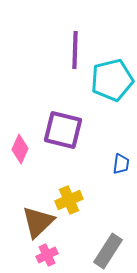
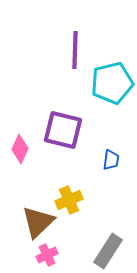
cyan pentagon: moved 3 px down
blue trapezoid: moved 10 px left, 4 px up
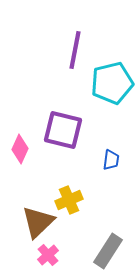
purple line: rotated 9 degrees clockwise
pink cross: moved 1 px right; rotated 15 degrees counterclockwise
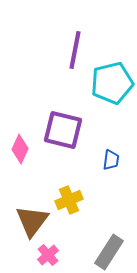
brown triangle: moved 6 px left, 1 px up; rotated 9 degrees counterclockwise
gray rectangle: moved 1 px right, 1 px down
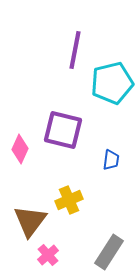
brown triangle: moved 2 px left
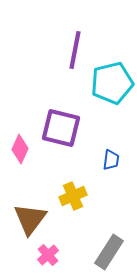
purple square: moved 2 px left, 2 px up
yellow cross: moved 4 px right, 4 px up
brown triangle: moved 2 px up
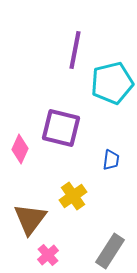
yellow cross: rotated 12 degrees counterclockwise
gray rectangle: moved 1 px right, 1 px up
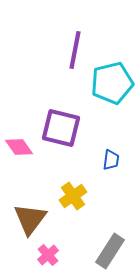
pink diamond: moved 1 px left, 2 px up; rotated 60 degrees counterclockwise
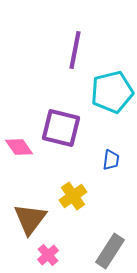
cyan pentagon: moved 9 px down
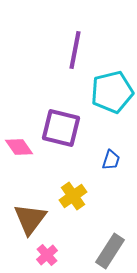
blue trapezoid: rotated 10 degrees clockwise
pink cross: moved 1 px left
